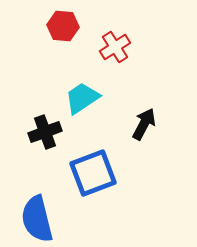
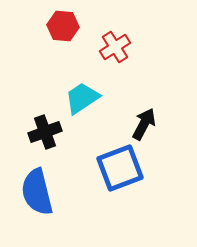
blue square: moved 27 px right, 5 px up
blue semicircle: moved 27 px up
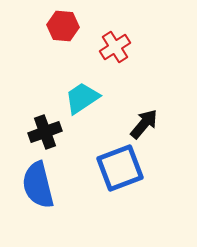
black arrow: rotated 12 degrees clockwise
blue semicircle: moved 1 px right, 7 px up
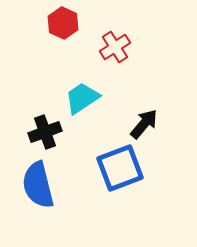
red hexagon: moved 3 px up; rotated 20 degrees clockwise
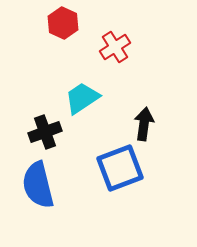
black arrow: rotated 32 degrees counterclockwise
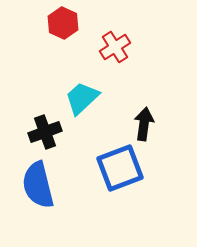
cyan trapezoid: rotated 9 degrees counterclockwise
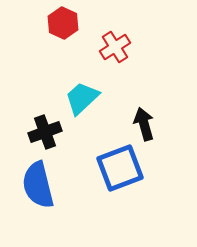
black arrow: rotated 24 degrees counterclockwise
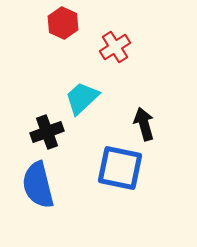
black cross: moved 2 px right
blue square: rotated 33 degrees clockwise
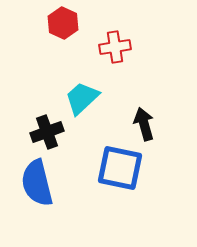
red cross: rotated 24 degrees clockwise
blue semicircle: moved 1 px left, 2 px up
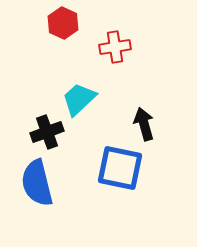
cyan trapezoid: moved 3 px left, 1 px down
